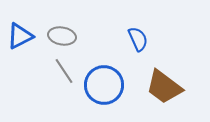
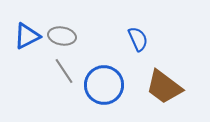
blue triangle: moved 7 px right
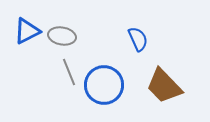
blue triangle: moved 5 px up
gray line: moved 5 px right, 1 px down; rotated 12 degrees clockwise
brown trapezoid: moved 1 px up; rotated 9 degrees clockwise
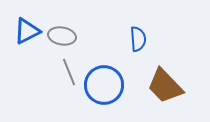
blue semicircle: rotated 20 degrees clockwise
brown trapezoid: moved 1 px right
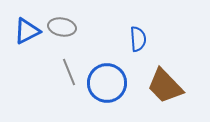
gray ellipse: moved 9 px up
blue circle: moved 3 px right, 2 px up
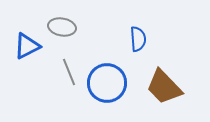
blue triangle: moved 15 px down
brown trapezoid: moved 1 px left, 1 px down
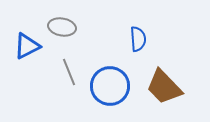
blue circle: moved 3 px right, 3 px down
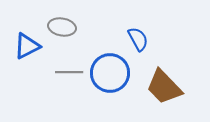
blue semicircle: rotated 25 degrees counterclockwise
gray line: rotated 68 degrees counterclockwise
blue circle: moved 13 px up
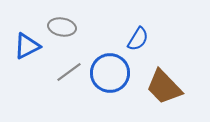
blue semicircle: rotated 60 degrees clockwise
gray line: rotated 36 degrees counterclockwise
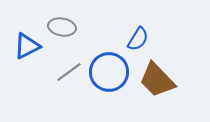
blue circle: moved 1 px left, 1 px up
brown trapezoid: moved 7 px left, 7 px up
